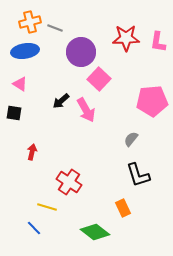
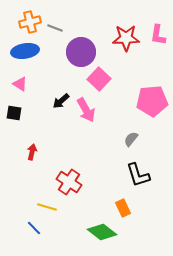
pink L-shape: moved 7 px up
green diamond: moved 7 px right
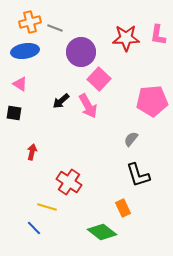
pink arrow: moved 2 px right, 4 px up
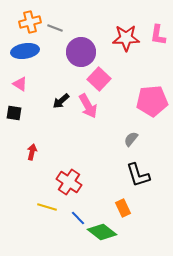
blue line: moved 44 px right, 10 px up
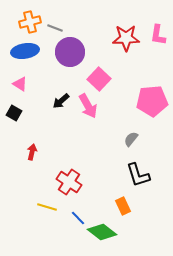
purple circle: moved 11 px left
black square: rotated 21 degrees clockwise
orange rectangle: moved 2 px up
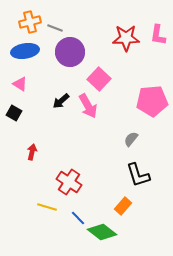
orange rectangle: rotated 66 degrees clockwise
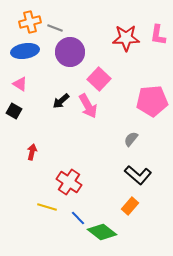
black square: moved 2 px up
black L-shape: rotated 32 degrees counterclockwise
orange rectangle: moved 7 px right
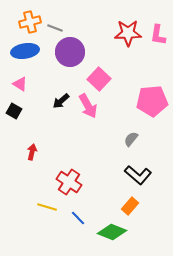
red star: moved 2 px right, 5 px up
green diamond: moved 10 px right; rotated 16 degrees counterclockwise
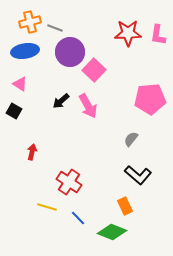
pink square: moved 5 px left, 9 px up
pink pentagon: moved 2 px left, 2 px up
orange rectangle: moved 5 px left; rotated 66 degrees counterclockwise
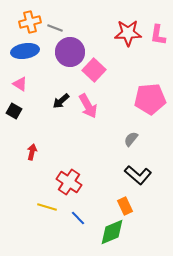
green diamond: rotated 44 degrees counterclockwise
